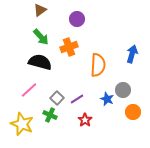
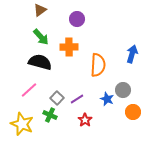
orange cross: rotated 18 degrees clockwise
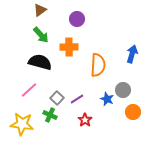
green arrow: moved 2 px up
yellow star: rotated 15 degrees counterclockwise
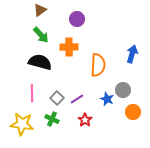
pink line: moved 3 px right, 3 px down; rotated 48 degrees counterclockwise
green cross: moved 2 px right, 4 px down
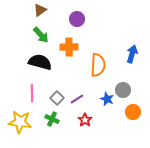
yellow star: moved 2 px left, 2 px up
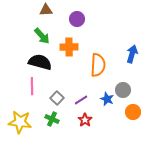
brown triangle: moved 6 px right; rotated 32 degrees clockwise
green arrow: moved 1 px right, 1 px down
pink line: moved 7 px up
purple line: moved 4 px right, 1 px down
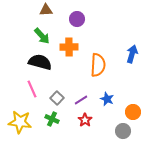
pink line: moved 3 px down; rotated 24 degrees counterclockwise
gray circle: moved 41 px down
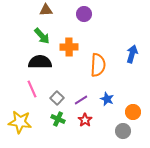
purple circle: moved 7 px right, 5 px up
black semicircle: rotated 15 degrees counterclockwise
green cross: moved 6 px right
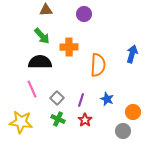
purple line: rotated 40 degrees counterclockwise
yellow star: moved 1 px right
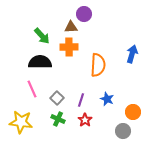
brown triangle: moved 25 px right, 17 px down
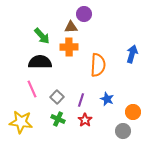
gray square: moved 1 px up
